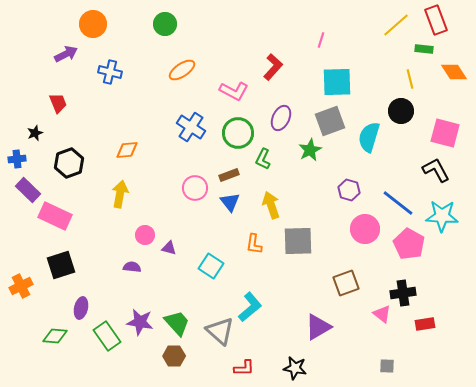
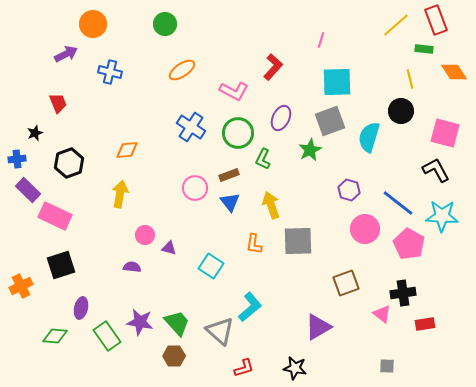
red L-shape at (244, 368): rotated 15 degrees counterclockwise
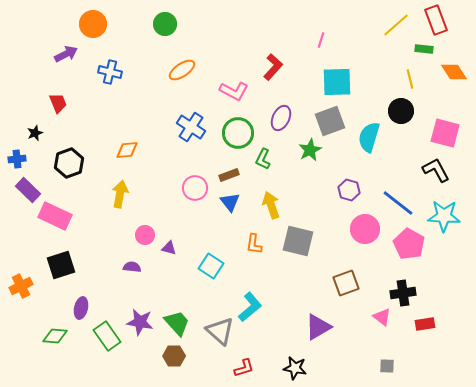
cyan star at (442, 216): moved 2 px right
gray square at (298, 241): rotated 16 degrees clockwise
pink triangle at (382, 314): moved 3 px down
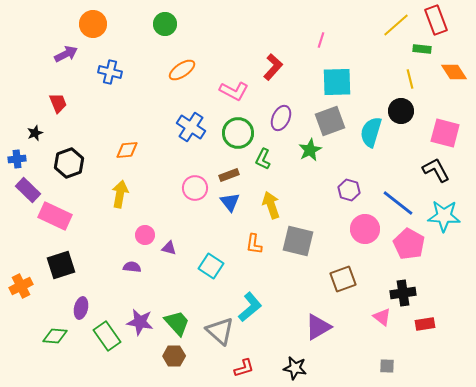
green rectangle at (424, 49): moved 2 px left
cyan semicircle at (369, 137): moved 2 px right, 5 px up
brown square at (346, 283): moved 3 px left, 4 px up
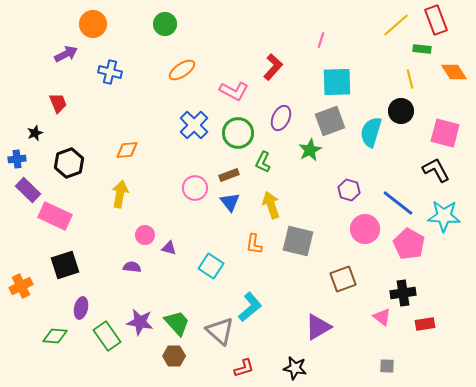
blue cross at (191, 127): moved 3 px right, 2 px up; rotated 12 degrees clockwise
green L-shape at (263, 159): moved 3 px down
black square at (61, 265): moved 4 px right
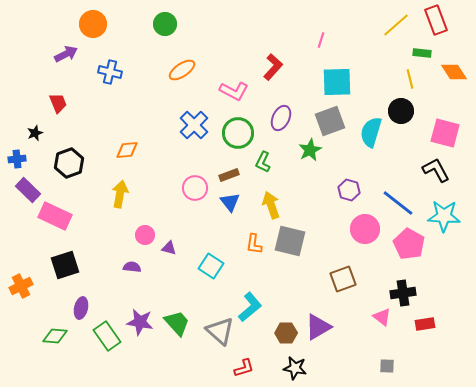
green rectangle at (422, 49): moved 4 px down
gray square at (298, 241): moved 8 px left
brown hexagon at (174, 356): moved 112 px right, 23 px up
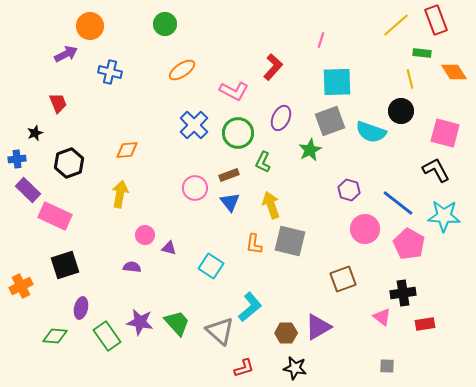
orange circle at (93, 24): moved 3 px left, 2 px down
cyan semicircle at (371, 132): rotated 88 degrees counterclockwise
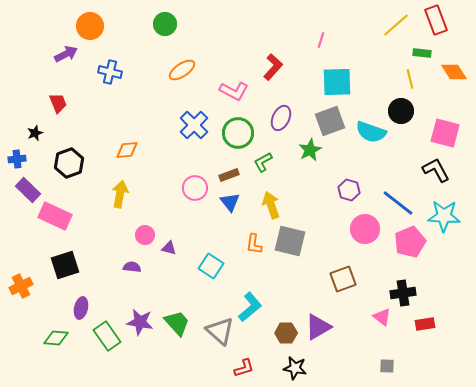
green L-shape at (263, 162): rotated 35 degrees clockwise
pink pentagon at (409, 244): moved 1 px right, 2 px up; rotated 20 degrees clockwise
green diamond at (55, 336): moved 1 px right, 2 px down
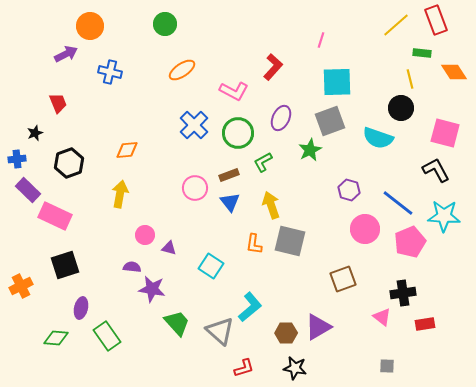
black circle at (401, 111): moved 3 px up
cyan semicircle at (371, 132): moved 7 px right, 6 px down
purple star at (140, 322): moved 12 px right, 33 px up
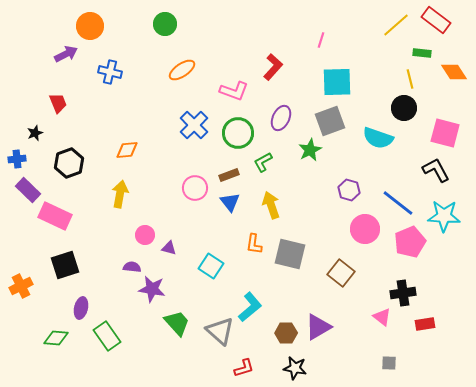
red rectangle at (436, 20): rotated 32 degrees counterclockwise
pink L-shape at (234, 91): rotated 8 degrees counterclockwise
black circle at (401, 108): moved 3 px right
gray square at (290, 241): moved 13 px down
brown square at (343, 279): moved 2 px left, 6 px up; rotated 32 degrees counterclockwise
gray square at (387, 366): moved 2 px right, 3 px up
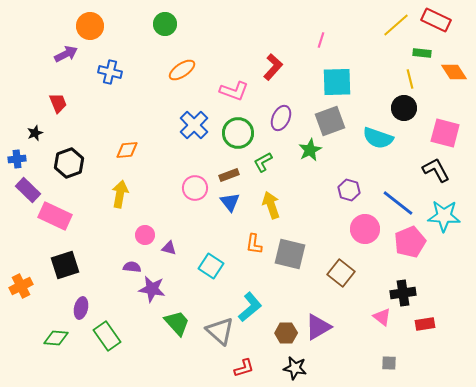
red rectangle at (436, 20): rotated 12 degrees counterclockwise
